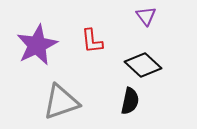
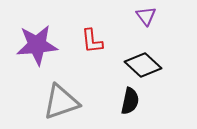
purple star: rotated 21 degrees clockwise
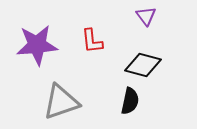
black diamond: rotated 27 degrees counterclockwise
